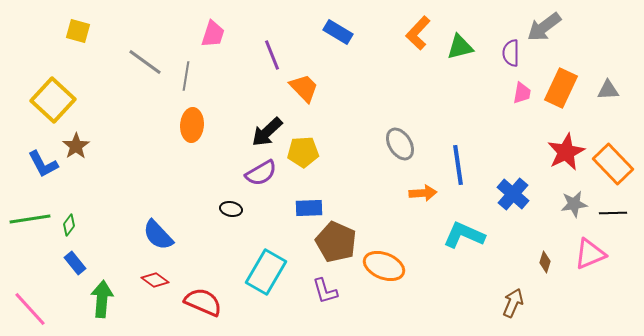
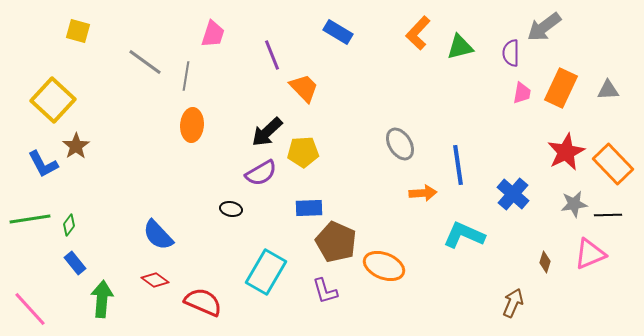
black line at (613, 213): moved 5 px left, 2 px down
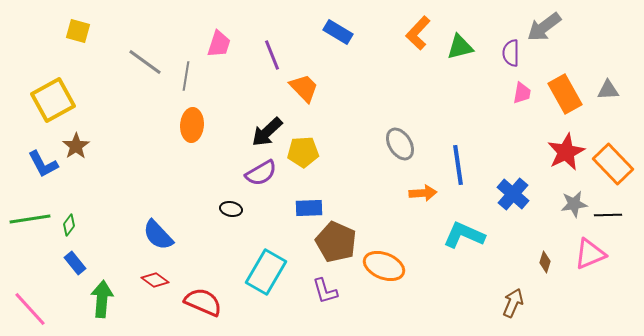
pink trapezoid at (213, 34): moved 6 px right, 10 px down
orange rectangle at (561, 88): moved 4 px right, 6 px down; rotated 54 degrees counterclockwise
yellow square at (53, 100): rotated 18 degrees clockwise
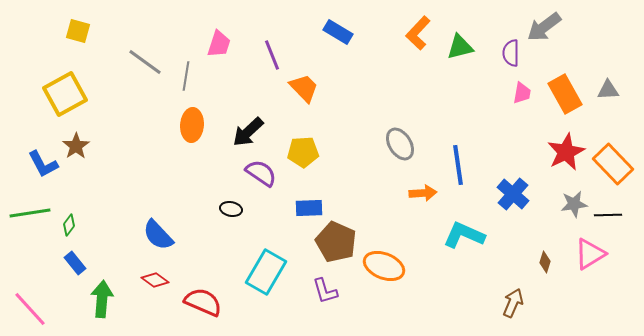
yellow square at (53, 100): moved 12 px right, 6 px up
black arrow at (267, 132): moved 19 px left
purple semicircle at (261, 173): rotated 116 degrees counterclockwise
green line at (30, 219): moved 6 px up
pink triangle at (590, 254): rotated 8 degrees counterclockwise
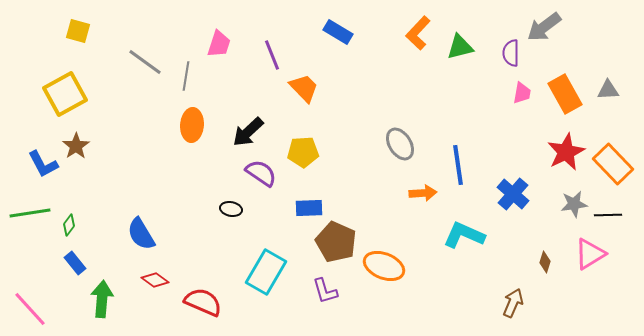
blue semicircle at (158, 235): moved 17 px left, 1 px up; rotated 12 degrees clockwise
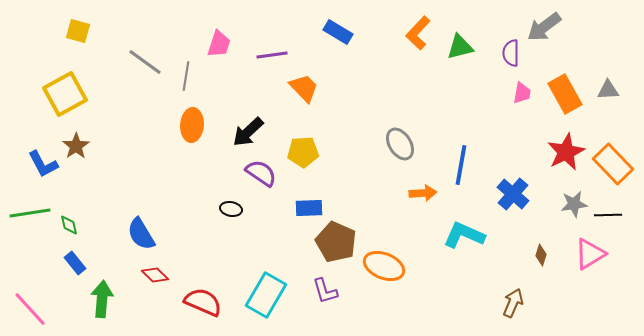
purple line at (272, 55): rotated 76 degrees counterclockwise
blue line at (458, 165): moved 3 px right; rotated 18 degrees clockwise
green diamond at (69, 225): rotated 50 degrees counterclockwise
brown diamond at (545, 262): moved 4 px left, 7 px up
cyan rectangle at (266, 272): moved 23 px down
red diamond at (155, 280): moved 5 px up; rotated 8 degrees clockwise
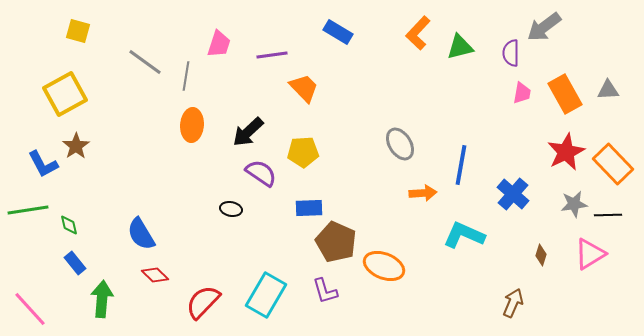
green line at (30, 213): moved 2 px left, 3 px up
red semicircle at (203, 302): rotated 69 degrees counterclockwise
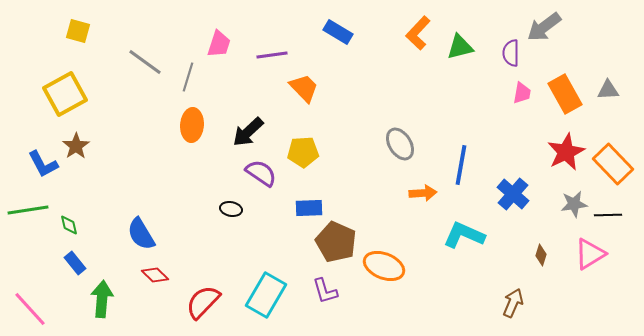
gray line at (186, 76): moved 2 px right, 1 px down; rotated 8 degrees clockwise
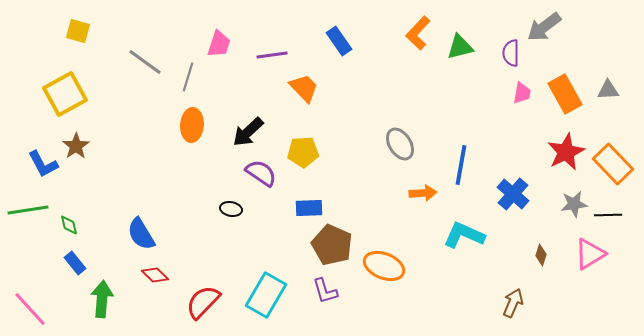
blue rectangle at (338, 32): moved 1 px right, 9 px down; rotated 24 degrees clockwise
brown pentagon at (336, 242): moved 4 px left, 3 px down
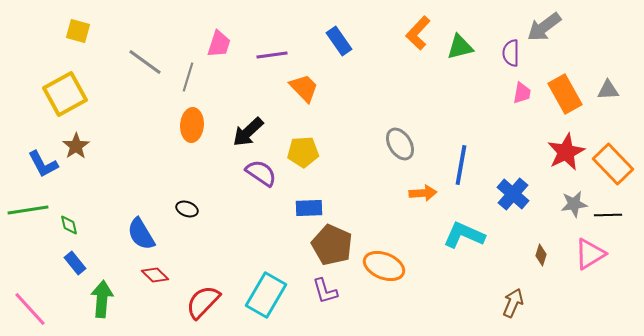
black ellipse at (231, 209): moved 44 px left; rotated 10 degrees clockwise
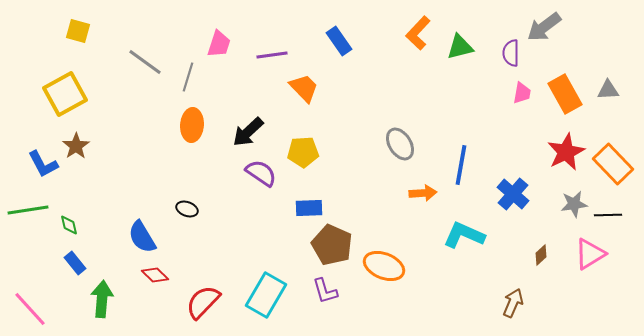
blue semicircle at (141, 234): moved 1 px right, 3 px down
brown diamond at (541, 255): rotated 30 degrees clockwise
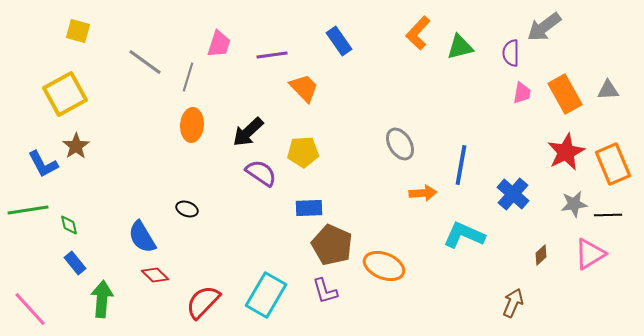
orange rectangle at (613, 164): rotated 21 degrees clockwise
